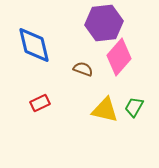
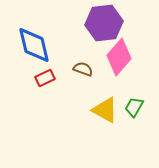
red rectangle: moved 5 px right, 25 px up
yellow triangle: rotated 16 degrees clockwise
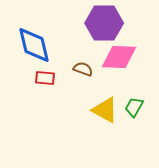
purple hexagon: rotated 6 degrees clockwise
pink diamond: rotated 51 degrees clockwise
red rectangle: rotated 30 degrees clockwise
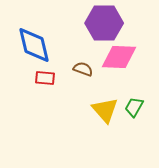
yellow triangle: rotated 20 degrees clockwise
